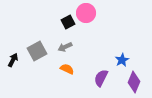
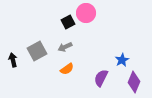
black arrow: rotated 40 degrees counterclockwise
orange semicircle: rotated 120 degrees clockwise
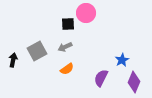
black square: moved 2 px down; rotated 24 degrees clockwise
black arrow: rotated 24 degrees clockwise
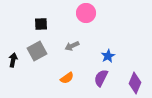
black square: moved 27 px left
gray arrow: moved 7 px right, 1 px up
blue star: moved 14 px left, 4 px up
orange semicircle: moved 9 px down
purple diamond: moved 1 px right, 1 px down
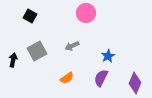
black square: moved 11 px left, 8 px up; rotated 32 degrees clockwise
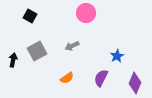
blue star: moved 9 px right
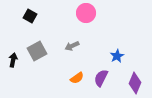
orange semicircle: moved 10 px right
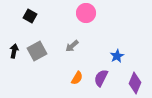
gray arrow: rotated 16 degrees counterclockwise
black arrow: moved 1 px right, 9 px up
orange semicircle: rotated 24 degrees counterclockwise
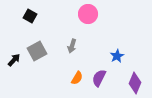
pink circle: moved 2 px right, 1 px down
gray arrow: rotated 32 degrees counterclockwise
black arrow: moved 9 px down; rotated 32 degrees clockwise
purple semicircle: moved 2 px left
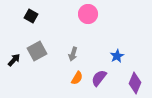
black square: moved 1 px right
gray arrow: moved 1 px right, 8 px down
purple semicircle: rotated 12 degrees clockwise
